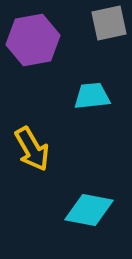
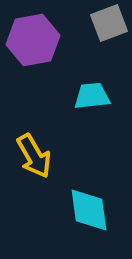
gray square: rotated 9 degrees counterclockwise
yellow arrow: moved 2 px right, 7 px down
cyan diamond: rotated 72 degrees clockwise
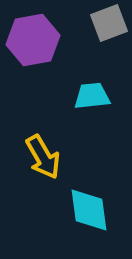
yellow arrow: moved 9 px right, 1 px down
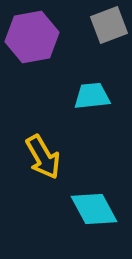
gray square: moved 2 px down
purple hexagon: moved 1 px left, 3 px up
cyan diamond: moved 5 px right, 1 px up; rotated 21 degrees counterclockwise
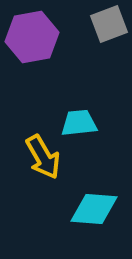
gray square: moved 1 px up
cyan trapezoid: moved 13 px left, 27 px down
cyan diamond: rotated 57 degrees counterclockwise
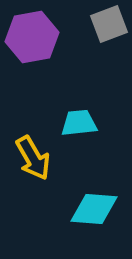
yellow arrow: moved 10 px left, 1 px down
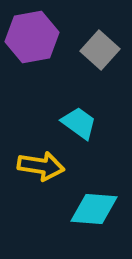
gray square: moved 9 px left, 26 px down; rotated 27 degrees counterclockwise
cyan trapezoid: rotated 42 degrees clockwise
yellow arrow: moved 8 px right, 8 px down; rotated 51 degrees counterclockwise
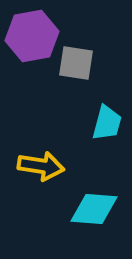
purple hexagon: moved 1 px up
gray square: moved 24 px left, 13 px down; rotated 33 degrees counterclockwise
cyan trapezoid: moved 28 px right; rotated 69 degrees clockwise
